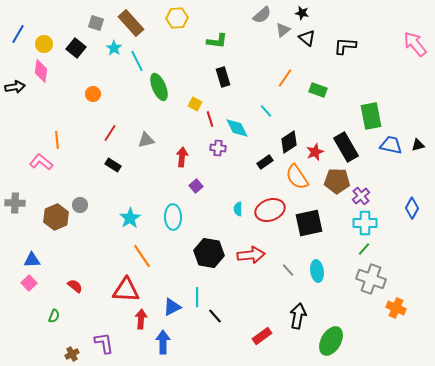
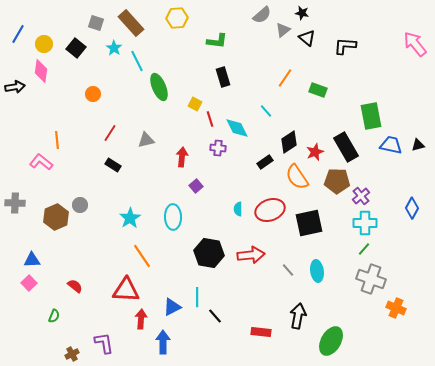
red rectangle at (262, 336): moved 1 px left, 4 px up; rotated 42 degrees clockwise
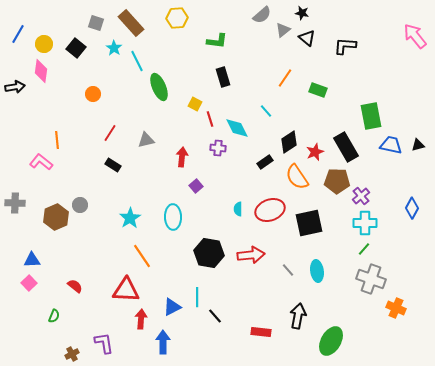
pink arrow at (415, 44): moved 8 px up
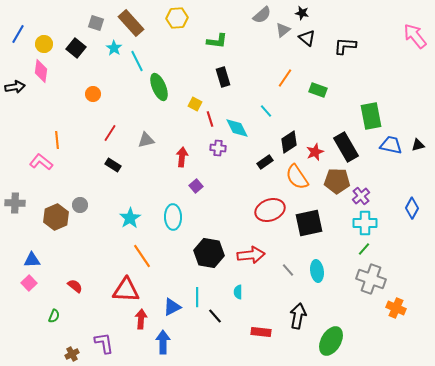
cyan semicircle at (238, 209): moved 83 px down
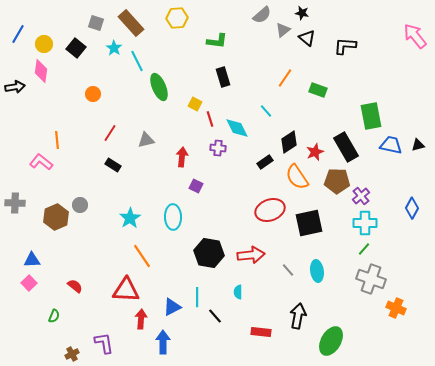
purple square at (196, 186): rotated 24 degrees counterclockwise
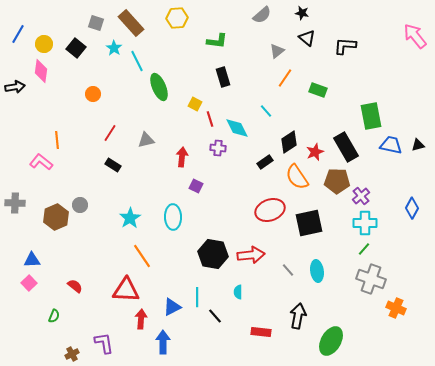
gray triangle at (283, 30): moved 6 px left, 21 px down
black hexagon at (209, 253): moved 4 px right, 1 px down
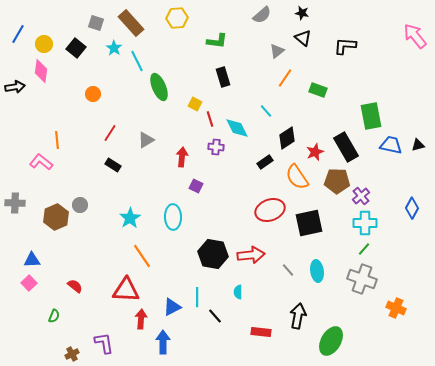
black triangle at (307, 38): moved 4 px left
gray triangle at (146, 140): rotated 18 degrees counterclockwise
black diamond at (289, 142): moved 2 px left, 4 px up
purple cross at (218, 148): moved 2 px left, 1 px up
gray cross at (371, 279): moved 9 px left
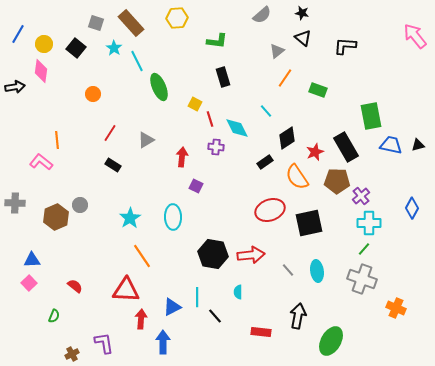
cyan cross at (365, 223): moved 4 px right
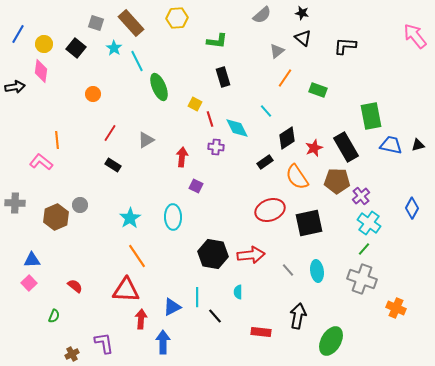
red star at (315, 152): moved 1 px left, 4 px up
cyan cross at (369, 223): rotated 35 degrees clockwise
orange line at (142, 256): moved 5 px left
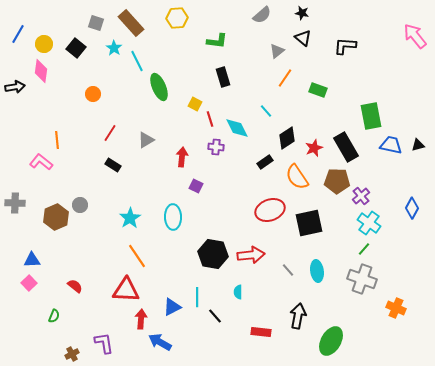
blue arrow at (163, 342): moved 3 px left; rotated 60 degrees counterclockwise
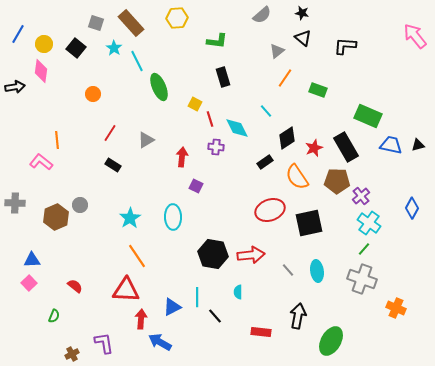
green rectangle at (371, 116): moved 3 px left; rotated 56 degrees counterclockwise
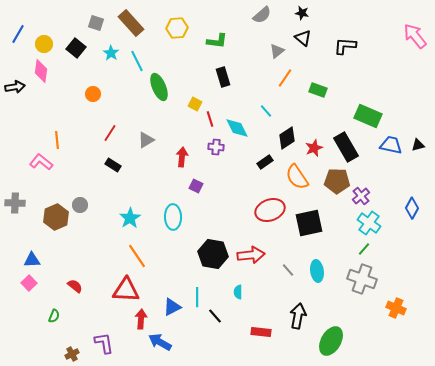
yellow hexagon at (177, 18): moved 10 px down
cyan star at (114, 48): moved 3 px left, 5 px down
